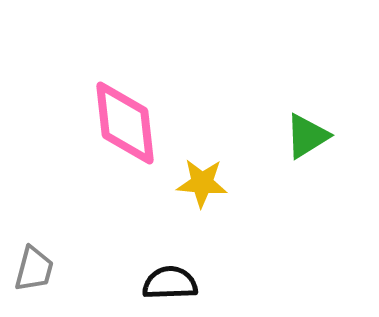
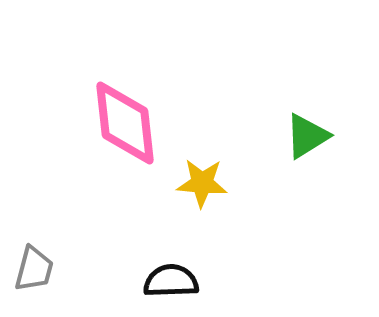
black semicircle: moved 1 px right, 2 px up
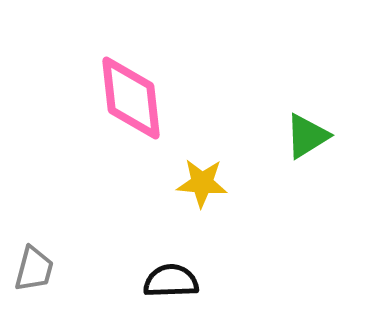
pink diamond: moved 6 px right, 25 px up
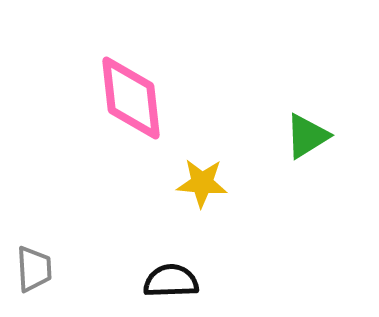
gray trapezoid: rotated 18 degrees counterclockwise
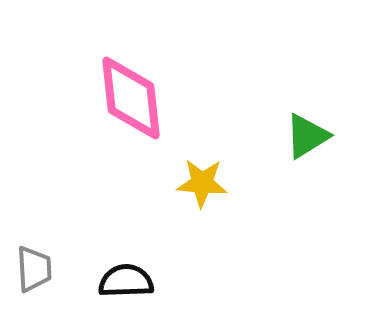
black semicircle: moved 45 px left
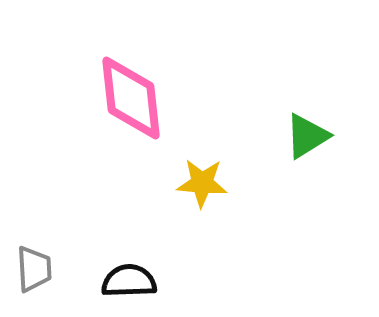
black semicircle: moved 3 px right
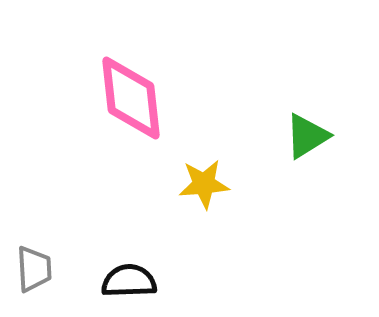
yellow star: moved 2 px right, 1 px down; rotated 9 degrees counterclockwise
